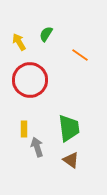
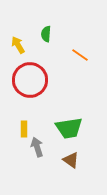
green semicircle: rotated 28 degrees counterclockwise
yellow arrow: moved 1 px left, 3 px down
green trapezoid: rotated 88 degrees clockwise
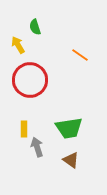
green semicircle: moved 11 px left, 7 px up; rotated 21 degrees counterclockwise
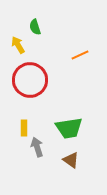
orange line: rotated 60 degrees counterclockwise
yellow rectangle: moved 1 px up
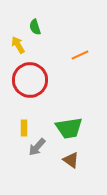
gray arrow: rotated 120 degrees counterclockwise
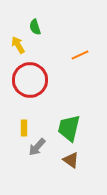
green trapezoid: rotated 112 degrees clockwise
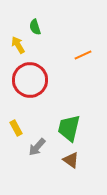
orange line: moved 3 px right
yellow rectangle: moved 8 px left; rotated 28 degrees counterclockwise
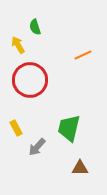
brown triangle: moved 9 px right, 8 px down; rotated 36 degrees counterclockwise
